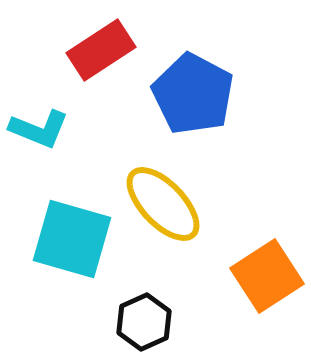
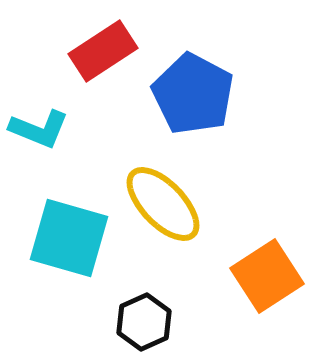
red rectangle: moved 2 px right, 1 px down
cyan square: moved 3 px left, 1 px up
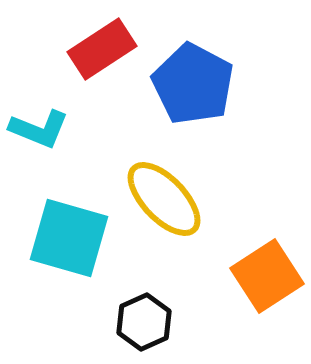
red rectangle: moved 1 px left, 2 px up
blue pentagon: moved 10 px up
yellow ellipse: moved 1 px right, 5 px up
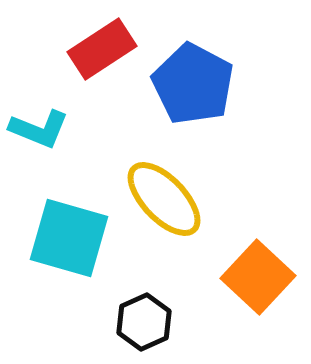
orange square: moved 9 px left, 1 px down; rotated 14 degrees counterclockwise
